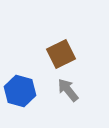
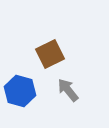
brown square: moved 11 px left
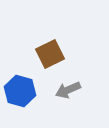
gray arrow: rotated 75 degrees counterclockwise
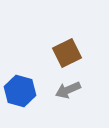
brown square: moved 17 px right, 1 px up
